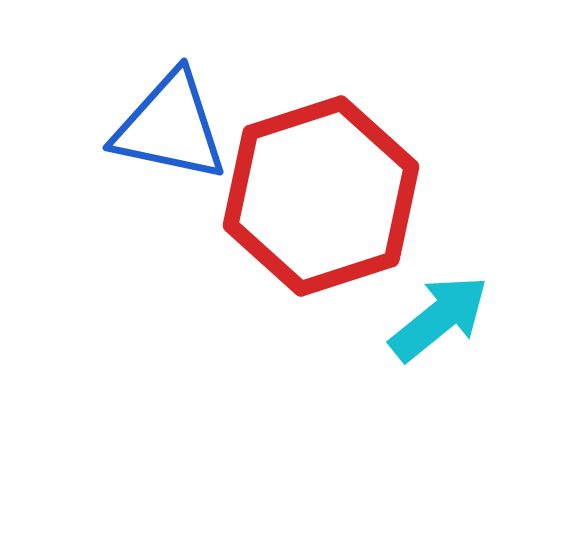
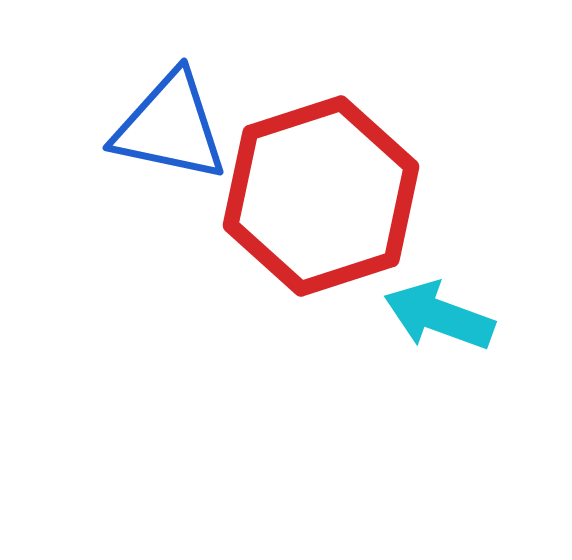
cyan arrow: moved 2 px up; rotated 121 degrees counterclockwise
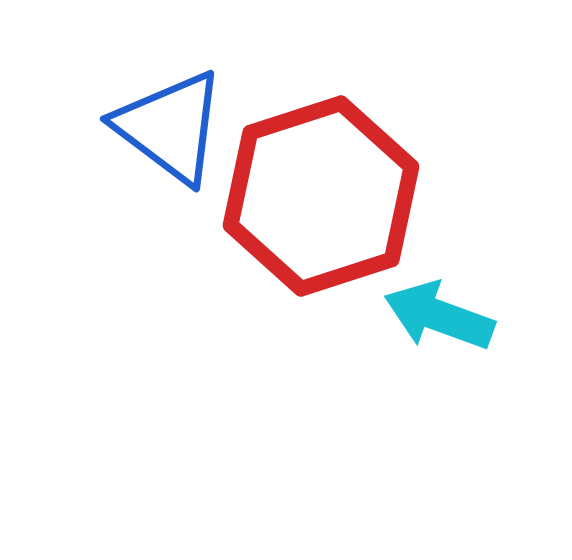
blue triangle: rotated 25 degrees clockwise
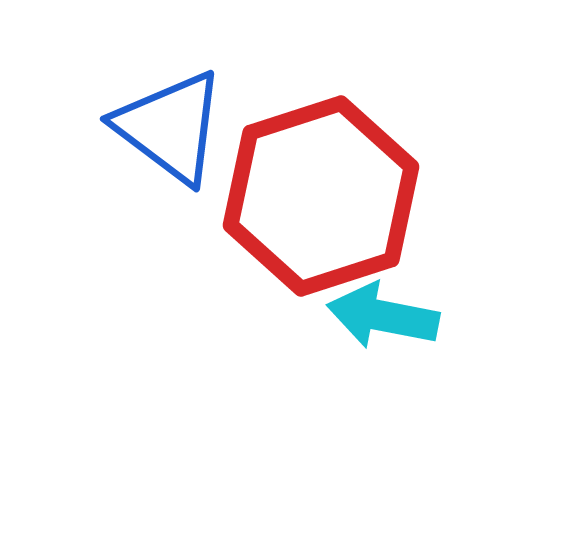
cyan arrow: moved 56 px left; rotated 9 degrees counterclockwise
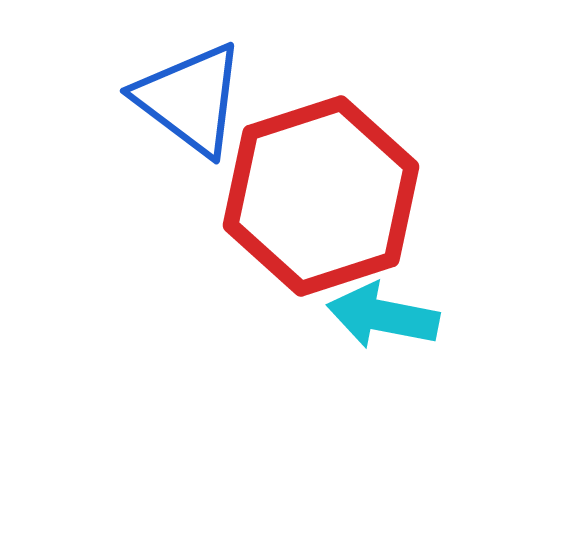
blue triangle: moved 20 px right, 28 px up
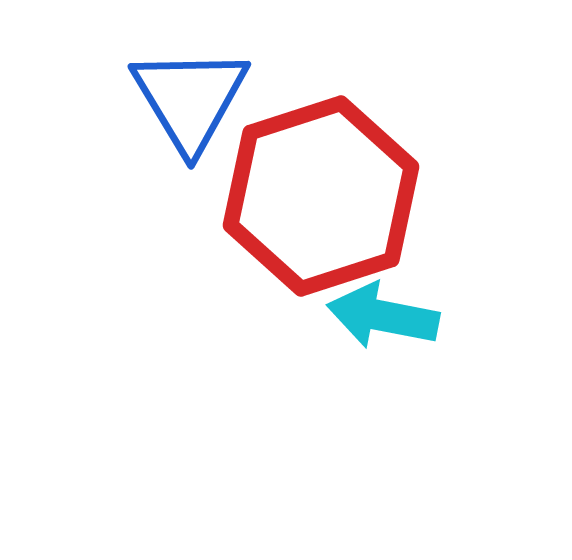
blue triangle: rotated 22 degrees clockwise
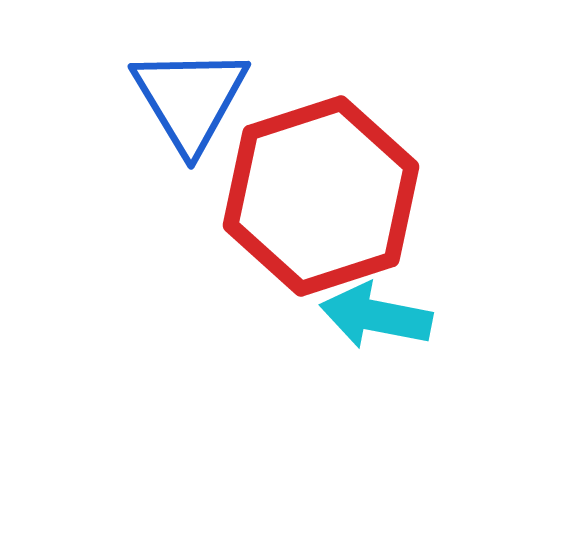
cyan arrow: moved 7 px left
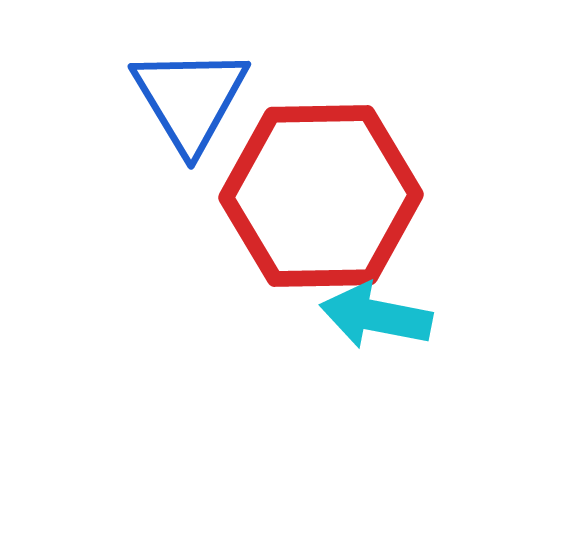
red hexagon: rotated 17 degrees clockwise
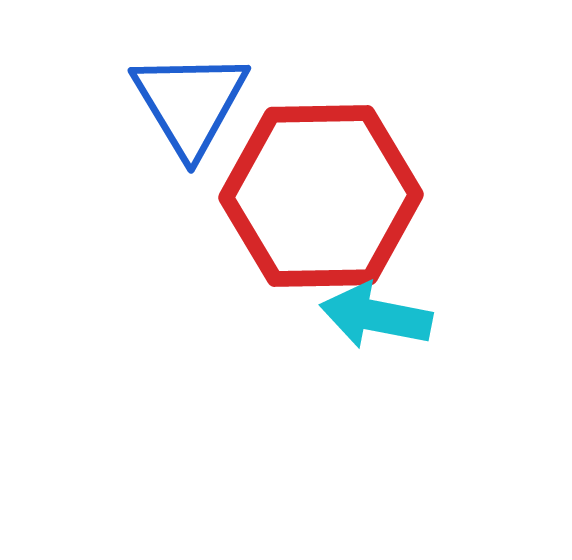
blue triangle: moved 4 px down
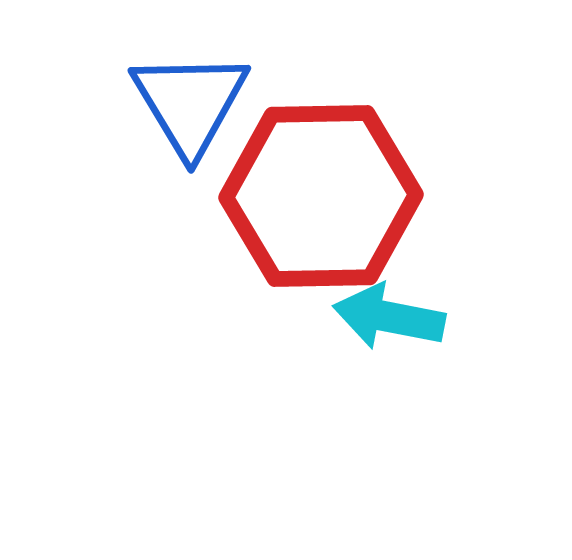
cyan arrow: moved 13 px right, 1 px down
